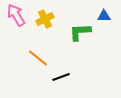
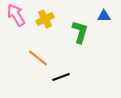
green L-shape: rotated 110 degrees clockwise
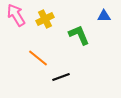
green L-shape: moved 1 px left, 3 px down; rotated 40 degrees counterclockwise
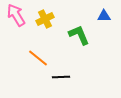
black line: rotated 18 degrees clockwise
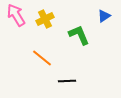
blue triangle: rotated 32 degrees counterclockwise
orange line: moved 4 px right
black line: moved 6 px right, 4 px down
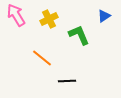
yellow cross: moved 4 px right
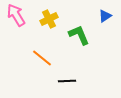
blue triangle: moved 1 px right
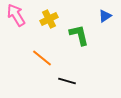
green L-shape: rotated 10 degrees clockwise
black line: rotated 18 degrees clockwise
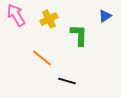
green L-shape: rotated 15 degrees clockwise
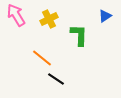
black line: moved 11 px left, 2 px up; rotated 18 degrees clockwise
